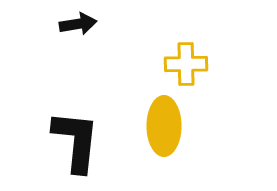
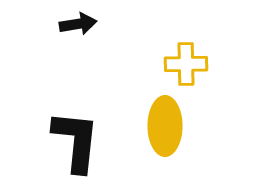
yellow ellipse: moved 1 px right
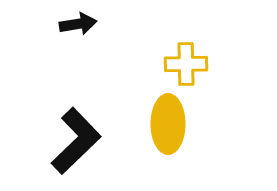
yellow ellipse: moved 3 px right, 2 px up
black L-shape: rotated 40 degrees clockwise
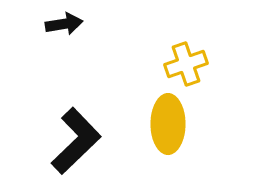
black arrow: moved 14 px left
yellow cross: rotated 18 degrees counterclockwise
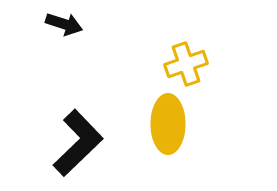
black arrow: rotated 27 degrees clockwise
black L-shape: moved 2 px right, 2 px down
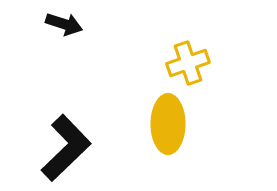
yellow cross: moved 2 px right, 1 px up
black L-shape: moved 12 px left, 5 px down
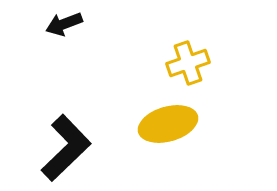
black arrow: rotated 141 degrees clockwise
yellow ellipse: rotated 74 degrees clockwise
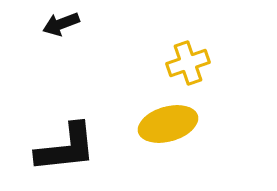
black arrow: moved 3 px left
black L-shape: rotated 38 degrees clockwise
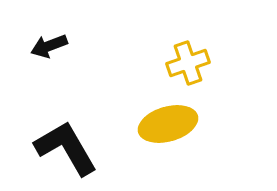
black arrow: moved 12 px left, 22 px down
black L-shape: rotated 114 degrees counterclockwise
